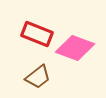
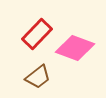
red rectangle: rotated 68 degrees counterclockwise
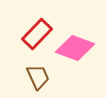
brown trapezoid: rotated 76 degrees counterclockwise
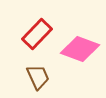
pink diamond: moved 5 px right, 1 px down
